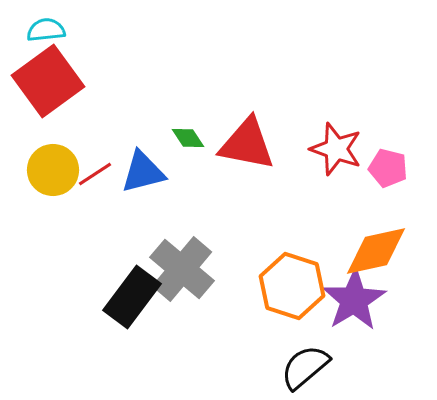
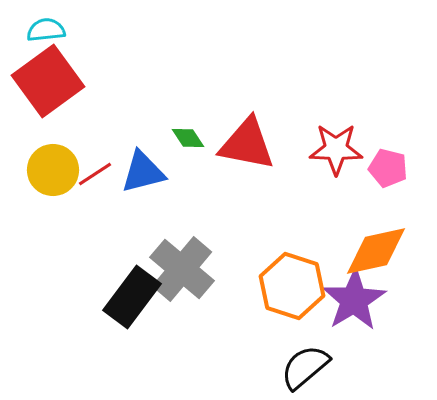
red star: rotated 18 degrees counterclockwise
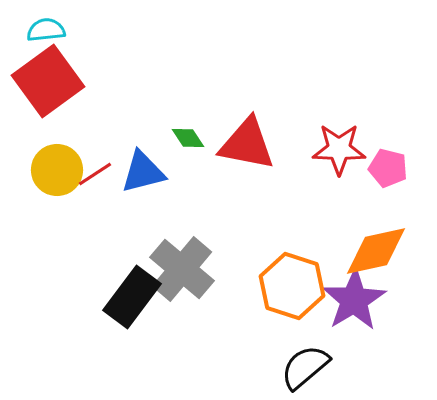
red star: moved 3 px right
yellow circle: moved 4 px right
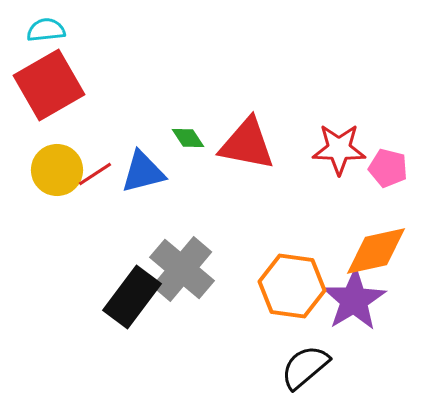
red square: moved 1 px right, 4 px down; rotated 6 degrees clockwise
orange hexagon: rotated 10 degrees counterclockwise
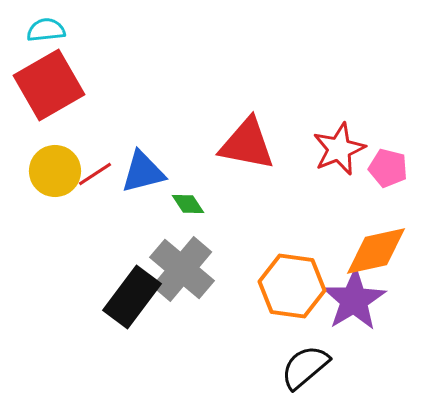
green diamond: moved 66 px down
red star: rotated 24 degrees counterclockwise
yellow circle: moved 2 px left, 1 px down
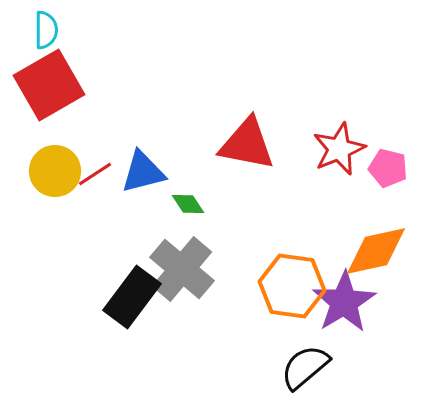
cyan semicircle: rotated 96 degrees clockwise
purple star: moved 10 px left, 2 px down
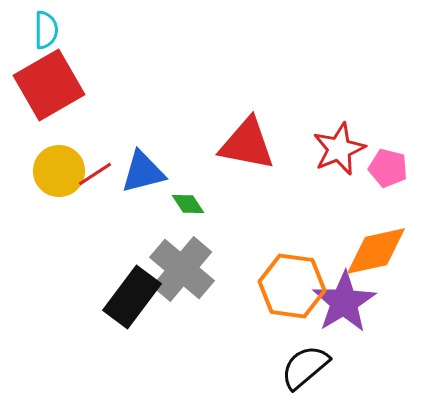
yellow circle: moved 4 px right
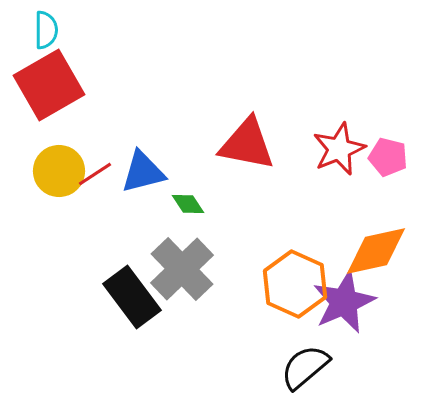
pink pentagon: moved 11 px up
gray cross: rotated 6 degrees clockwise
orange hexagon: moved 3 px right, 2 px up; rotated 16 degrees clockwise
black rectangle: rotated 74 degrees counterclockwise
purple star: rotated 8 degrees clockwise
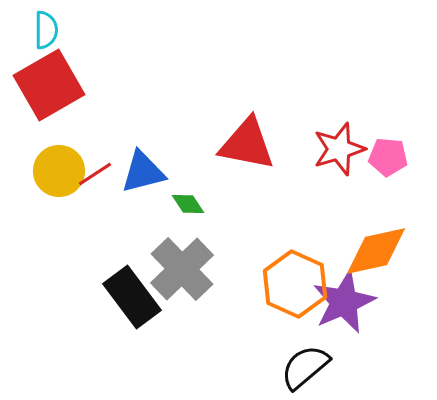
red star: rotated 6 degrees clockwise
pink pentagon: rotated 9 degrees counterclockwise
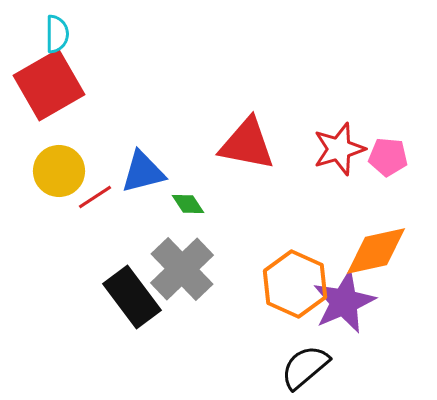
cyan semicircle: moved 11 px right, 4 px down
red line: moved 23 px down
